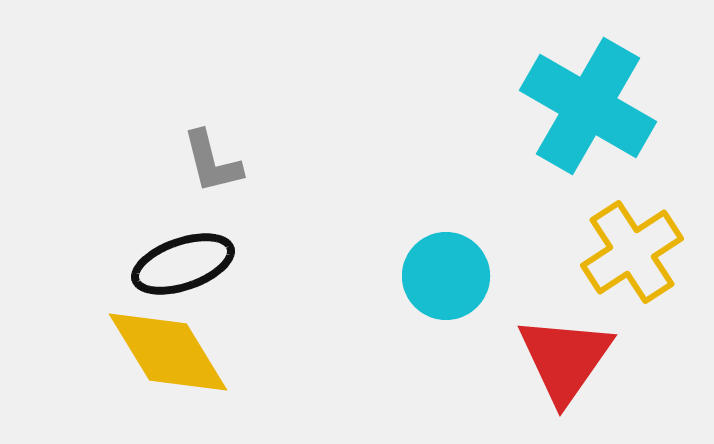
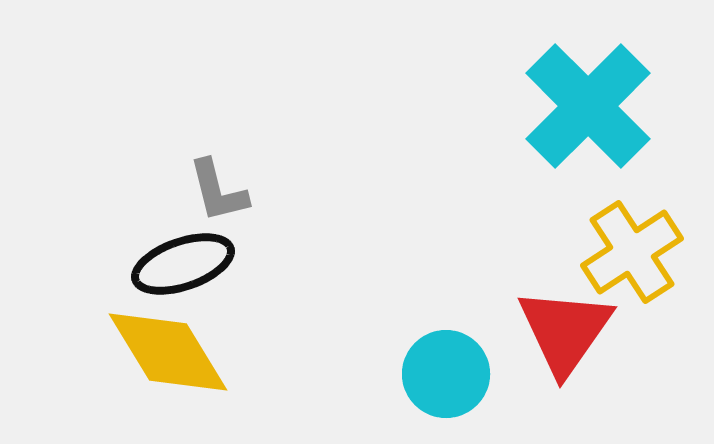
cyan cross: rotated 15 degrees clockwise
gray L-shape: moved 6 px right, 29 px down
cyan circle: moved 98 px down
red triangle: moved 28 px up
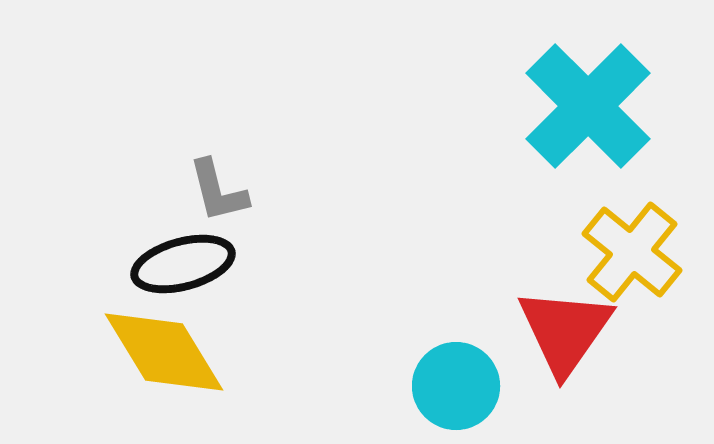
yellow cross: rotated 18 degrees counterclockwise
black ellipse: rotated 4 degrees clockwise
yellow diamond: moved 4 px left
cyan circle: moved 10 px right, 12 px down
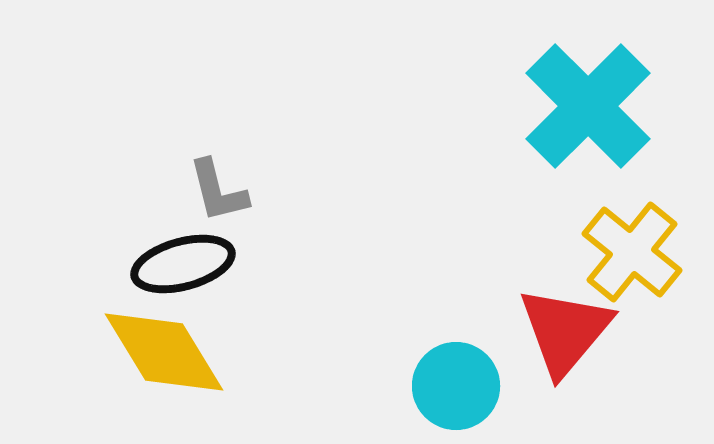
red triangle: rotated 5 degrees clockwise
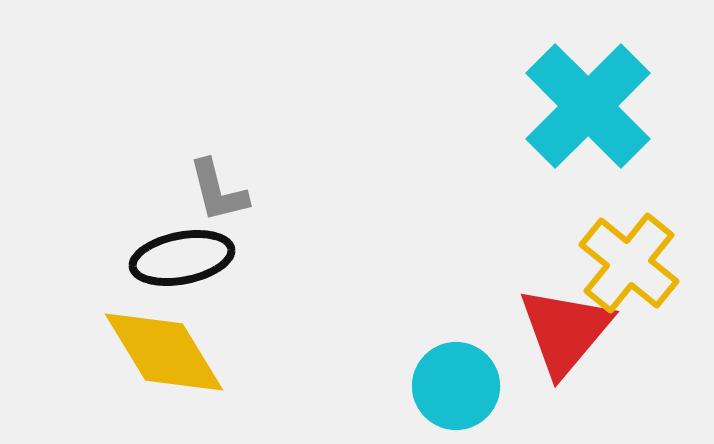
yellow cross: moved 3 px left, 11 px down
black ellipse: moved 1 px left, 6 px up; rotated 4 degrees clockwise
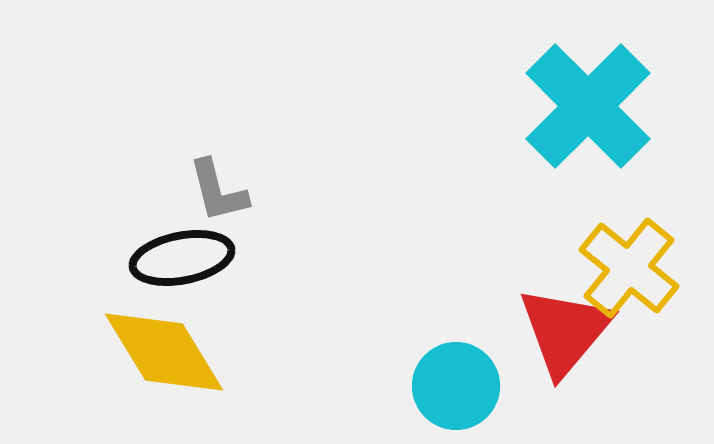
yellow cross: moved 5 px down
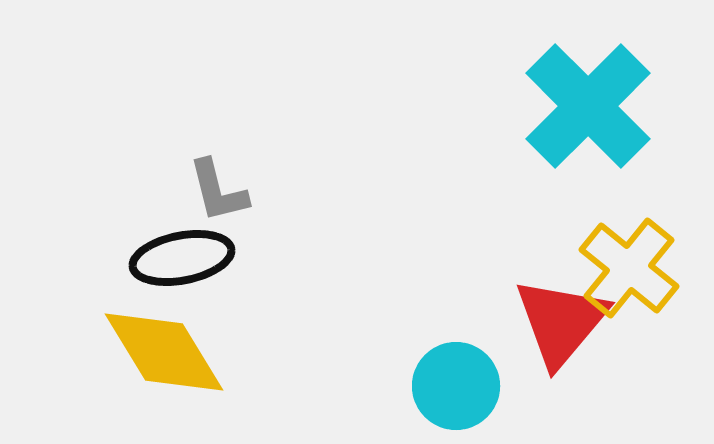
red triangle: moved 4 px left, 9 px up
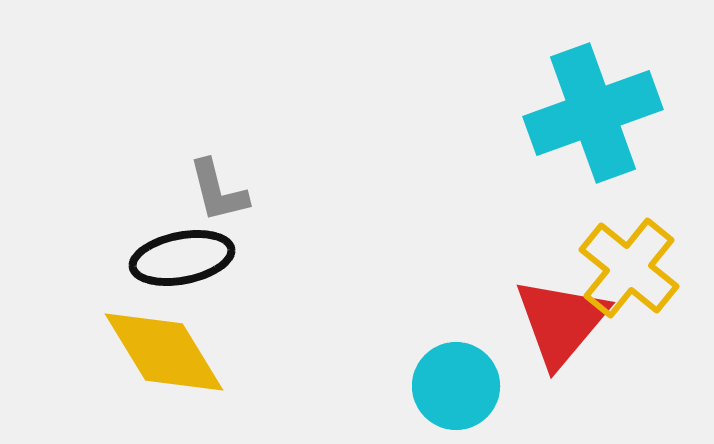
cyan cross: moved 5 px right, 7 px down; rotated 25 degrees clockwise
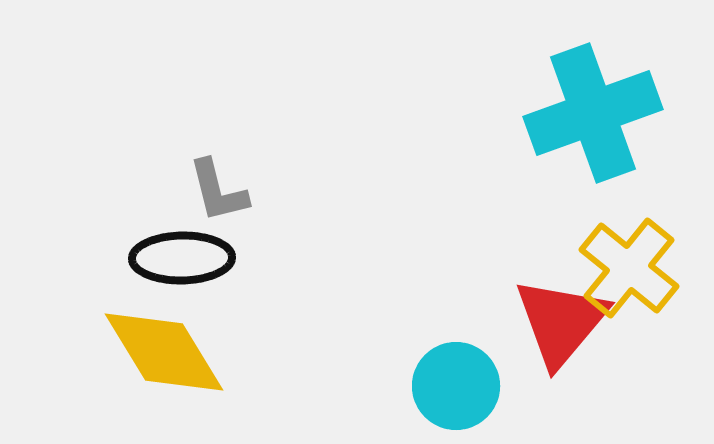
black ellipse: rotated 10 degrees clockwise
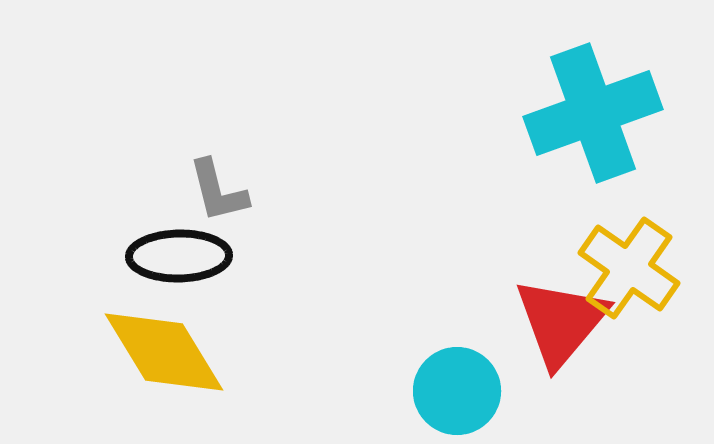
black ellipse: moved 3 px left, 2 px up
yellow cross: rotated 4 degrees counterclockwise
cyan circle: moved 1 px right, 5 px down
